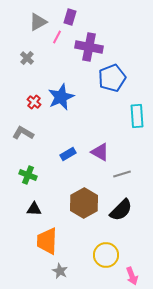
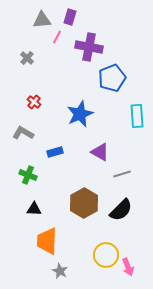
gray triangle: moved 4 px right, 2 px up; rotated 24 degrees clockwise
blue star: moved 19 px right, 17 px down
blue rectangle: moved 13 px left, 2 px up; rotated 14 degrees clockwise
pink arrow: moved 4 px left, 9 px up
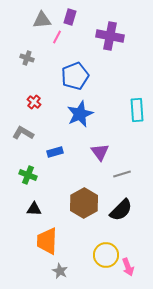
purple cross: moved 21 px right, 11 px up
gray cross: rotated 24 degrees counterclockwise
blue pentagon: moved 37 px left, 2 px up
cyan rectangle: moved 6 px up
purple triangle: rotated 24 degrees clockwise
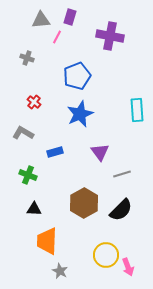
gray triangle: moved 1 px left
blue pentagon: moved 2 px right
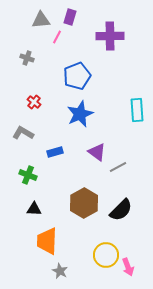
purple cross: rotated 12 degrees counterclockwise
purple triangle: moved 3 px left; rotated 18 degrees counterclockwise
gray line: moved 4 px left, 7 px up; rotated 12 degrees counterclockwise
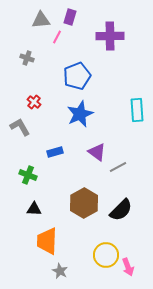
gray L-shape: moved 3 px left, 6 px up; rotated 30 degrees clockwise
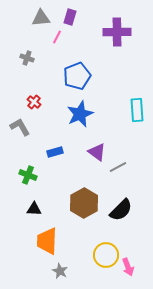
gray triangle: moved 2 px up
purple cross: moved 7 px right, 4 px up
